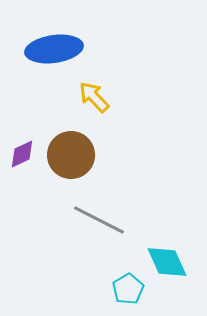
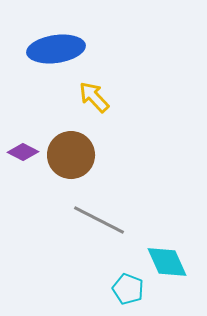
blue ellipse: moved 2 px right
purple diamond: moved 1 px right, 2 px up; rotated 52 degrees clockwise
cyan pentagon: rotated 20 degrees counterclockwise
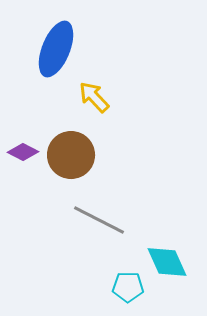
blue ellipse: rotated 60 degrees counterclockwise
cyan pentagon: moved 2 px up; rotated 20 degrees counterclockwise
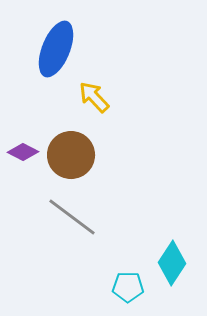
gray line: moved 27 px left, 3 px up; rotated 10 degrees clockwise
cyan diamond: moved 5 px right, 1 px down; rotated 57 degrees clockwise
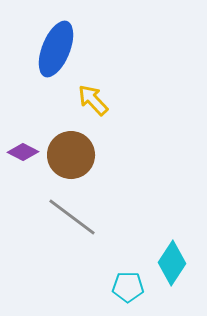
yellow arrow: moved 1 px left, 3 px down
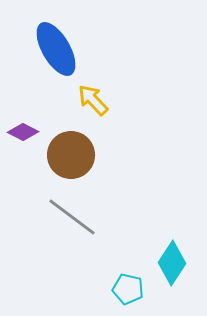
blue ellipse: rotated 52 degrees counterclockwise
purple diamond: moved 20 px up
cyan pentagon: moved 2 px down; rotated 12 degrees clockwise
